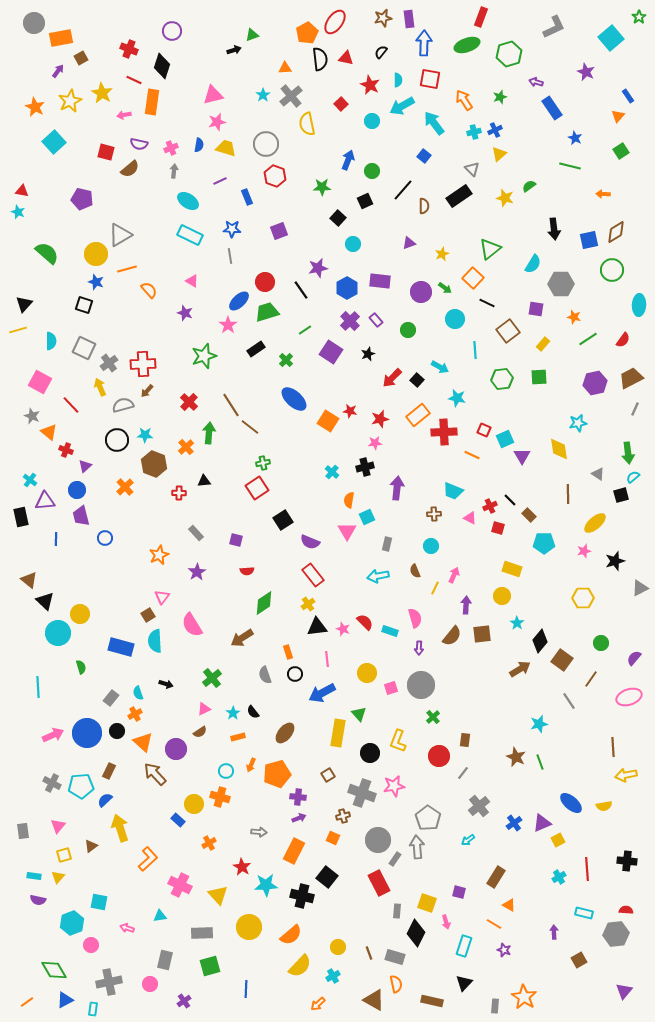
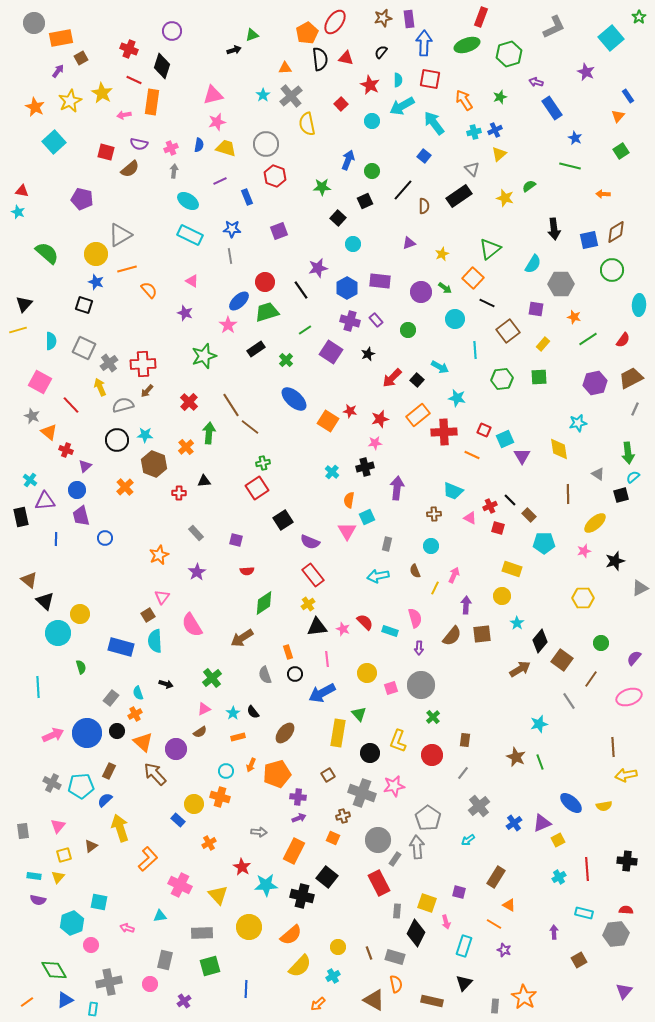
purple cross at (350, 321): rotated 30 degrees counterclockwise
red circle at (439, 756): moved 7 px left, 1 px up
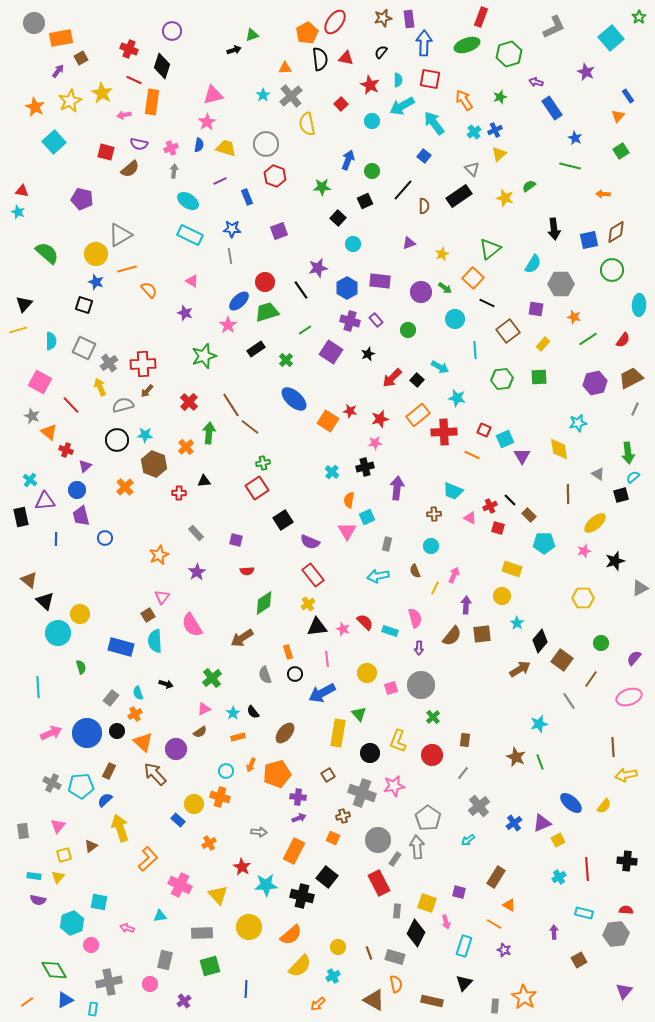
pink star at (217, 122): moved 10 px left; rotated 18 degrees counterclockwise
cyan cross at (474, 132): rotated 24 degrees counterclockwise
pink arrow at (53, 735): moved 2 px left, 2 px up
yellow semicircle at (604, 806): rotated 42 degrees counterclockwise
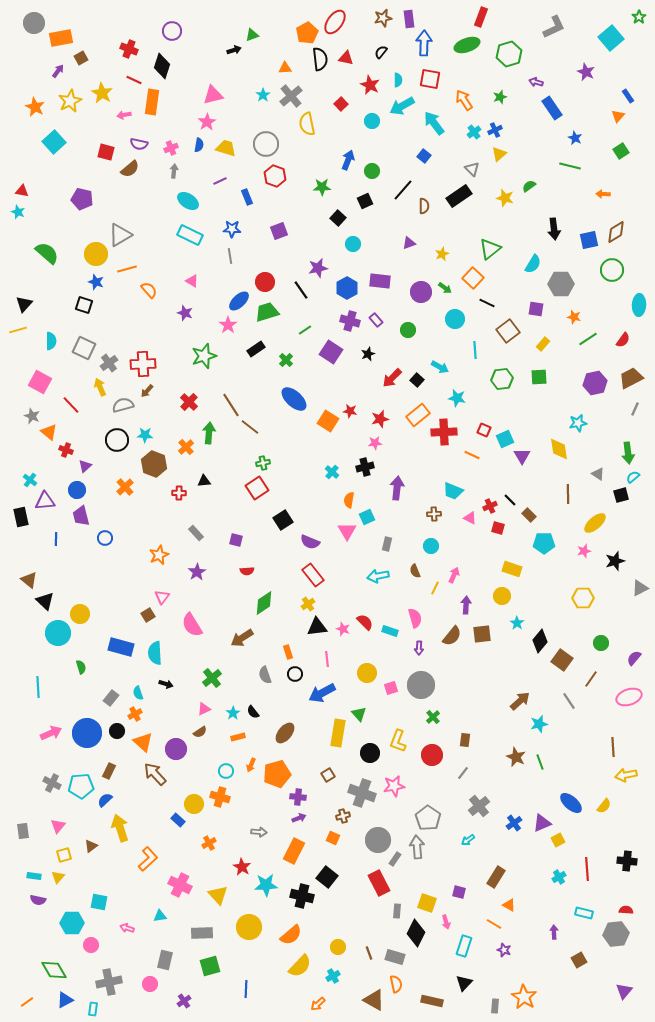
cyan semicircle at (155, 641): moved 12 px down
brown arrow at (520, 669): moved 32 px down; rotated 10 degrees counterclockwise
cyan hexagon at (72, 923): rotated 20 degrees clockwise
